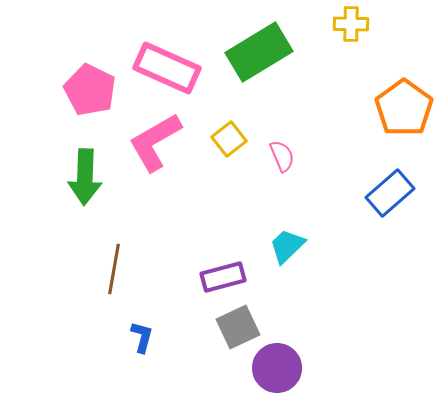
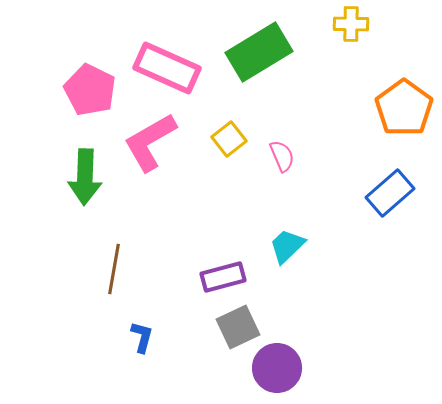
pink L-shape: moved 5 px left
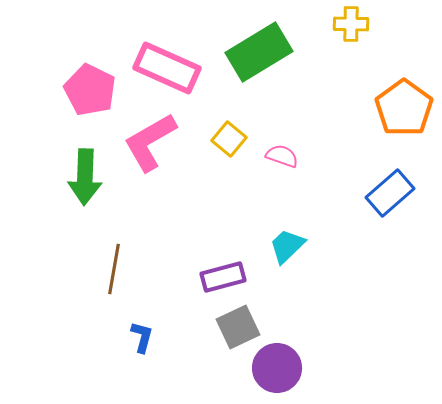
yellow square: rotated 12 degrees counterclockwise
pink semicircle: rotated 48 degrees counterclockwise
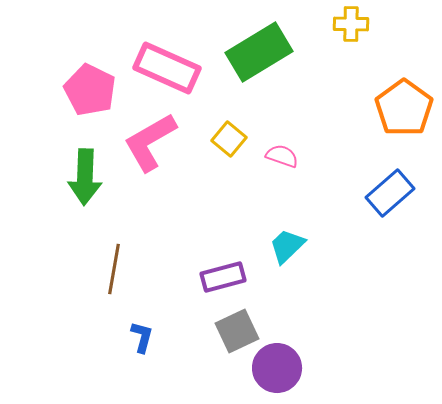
gray square: moved 1 px left, 4 px down
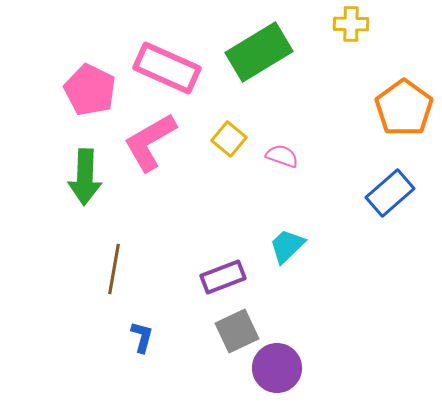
purple rectangle: rotated 6 degrees counterclockwise
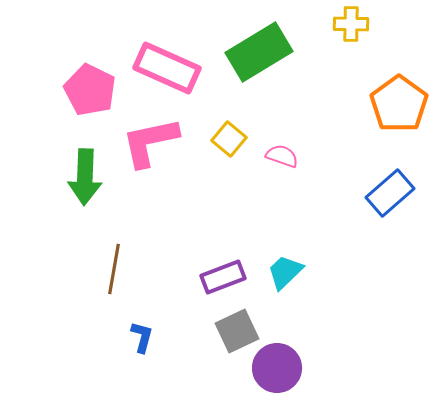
orange pentagon: moved 5 px left, 4 px up
pink L-shape: rotated 18 degrees clockwise
cyan trapezoid: moved 2 px left, 26 px down
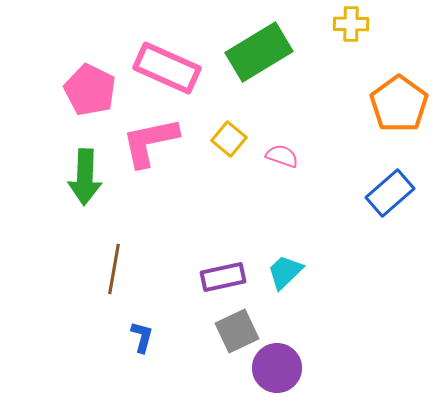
purple rectangle: rotated 9 degrees clockwise
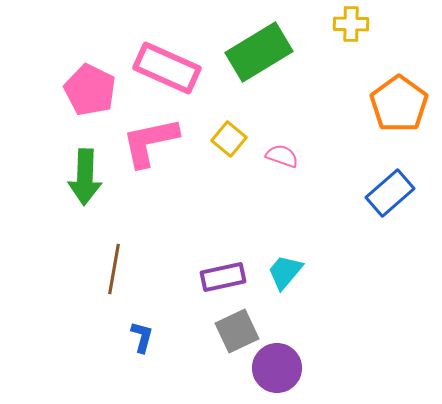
cyan trapezoid: rotated 6 degrees counterclockwise
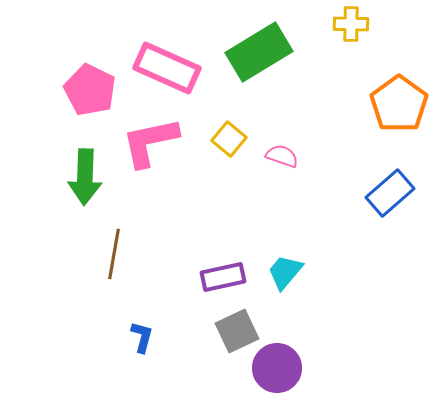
brown line: moved 15 px up
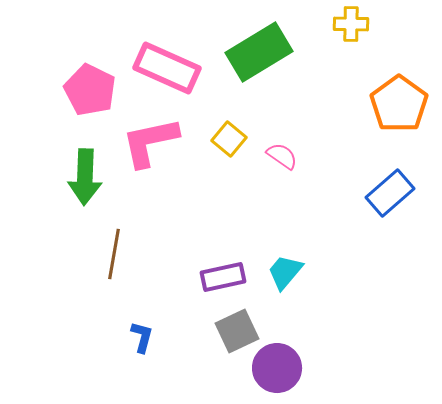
pink semicircle: rotated 16 degrees clockwise
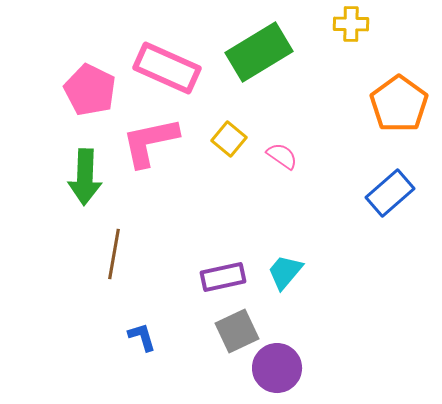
blue L-shape: rotated 32 degrees counterclockwise
